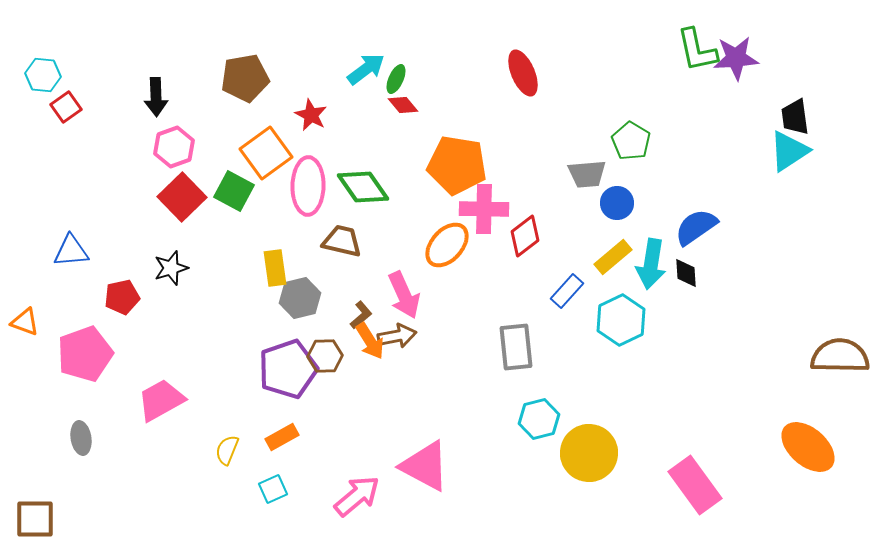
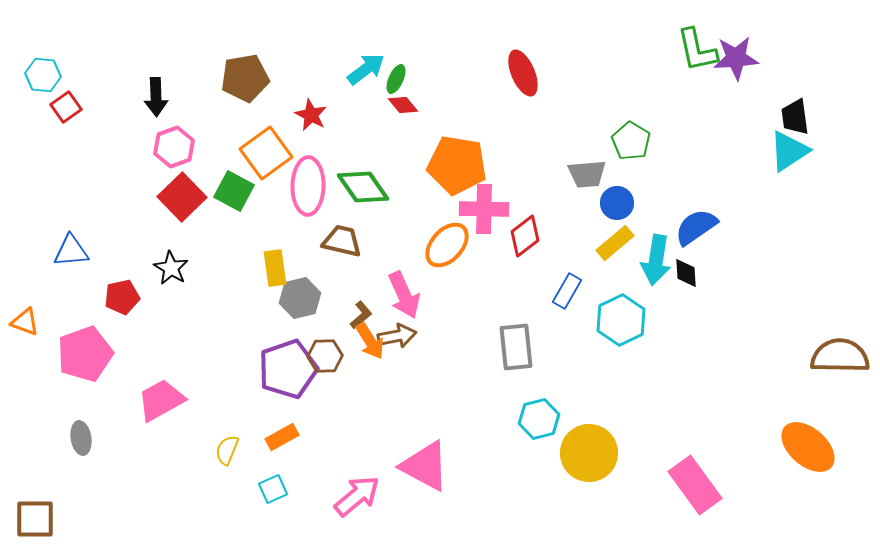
yellow rectangle at (613, 257): moved 2 px right, 14 px up
cyan arrow at (651, 264): moved 5 px right, 4 px up
black star at (171, 268): rotated 24 degrees counterclockwise
blue rectangle at (567, 291): rotated 12 degrees counterclockwise
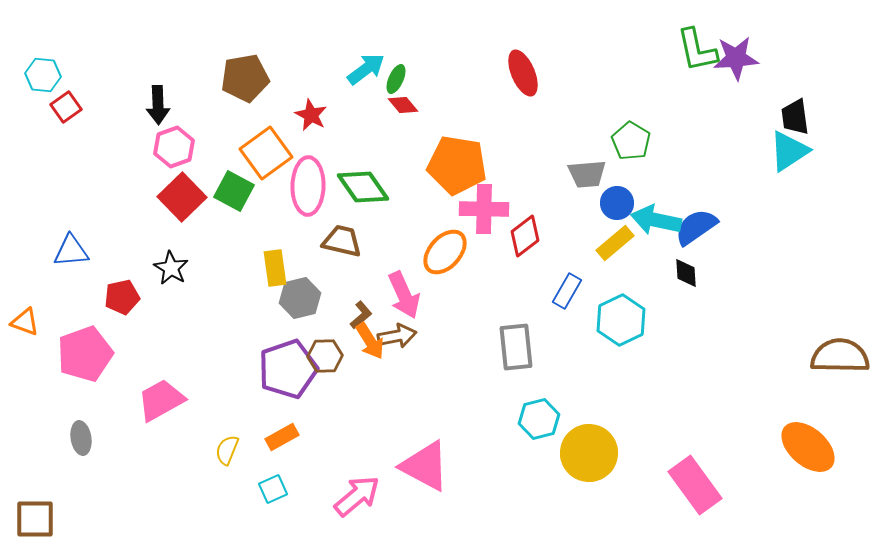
black arrow at (156, 97): moved 2 px right, 8 px down
orange ellipse at (447, 245): moved 2 px left, 7 px down
cyan arrow at (656, 260): moved 40 px up; rotated 93 degrees clockwise
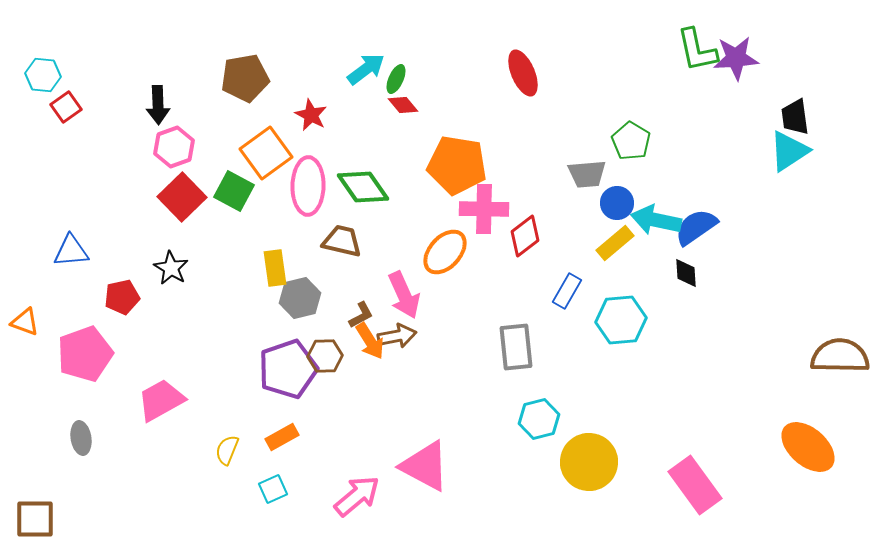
brown L-shape at (361, 315): rotated 12 degrees clockwise
cyan hexagon at (621, 320): rotated 21 degrees clockwise
yellow circle at (589, 453): moved 9 px down
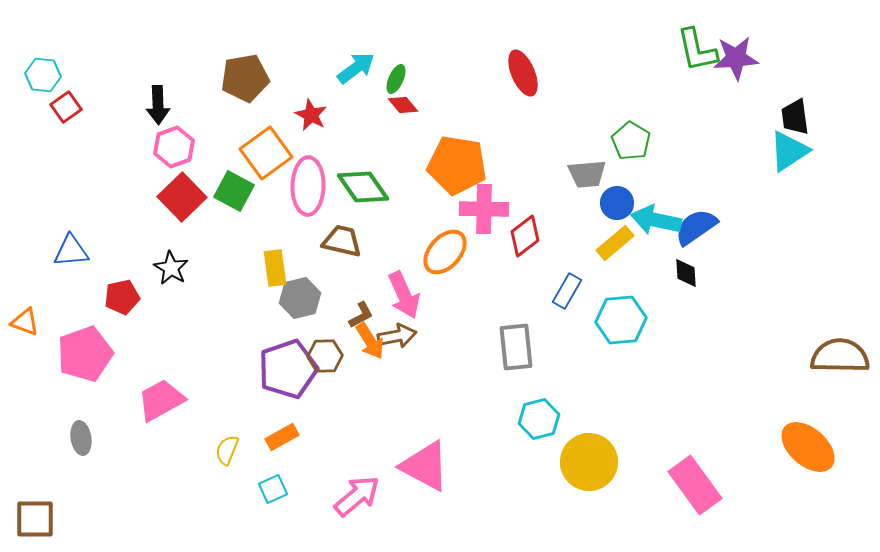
cyan arrow at (366, 69): moved 10 px left, 1 px up
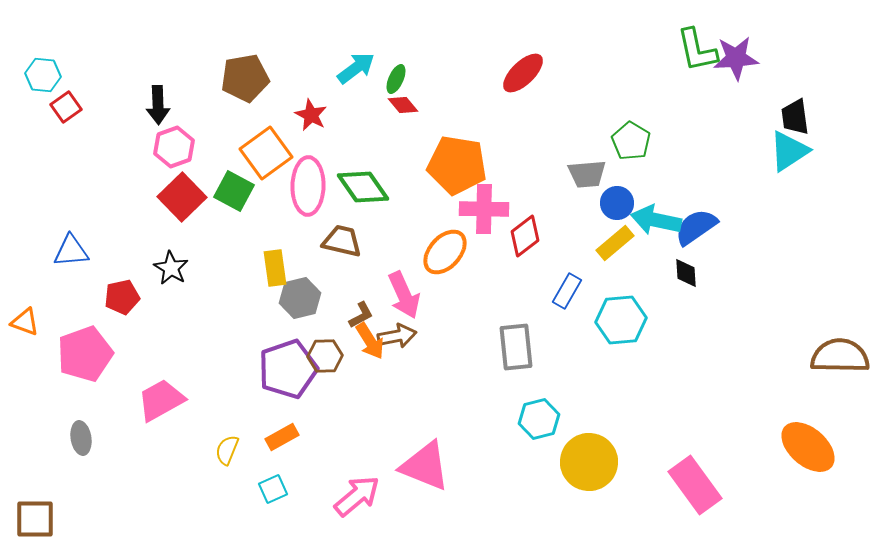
red ellipse at (523, 73): rotated 69 degrees clockwise
pink triangle at (425, 466): rotated 6 degrees counterclockwise
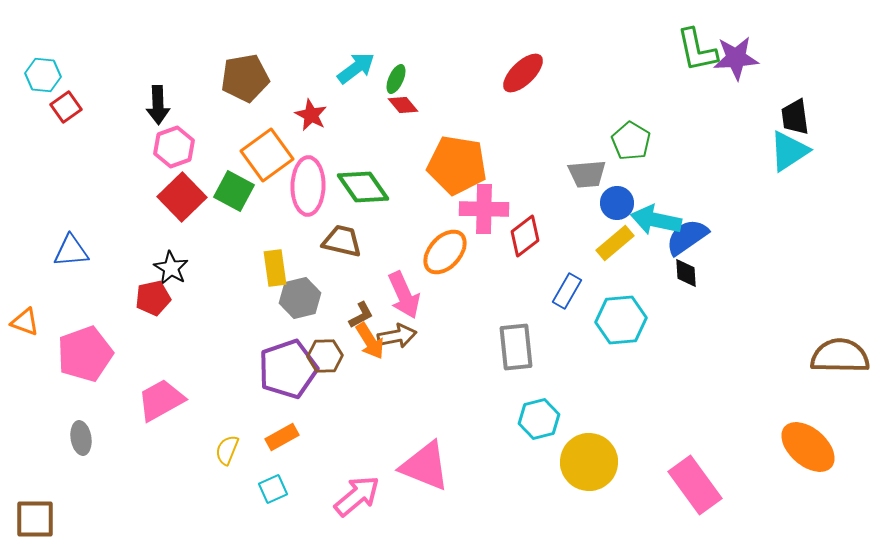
orange square at (266, 153): moved 1 px right, 2 px down
blue semicircle at (696, 227): moved 9 px left, 10 px down
red pentagon at (122, 297): moved 31 px right, 1 px down
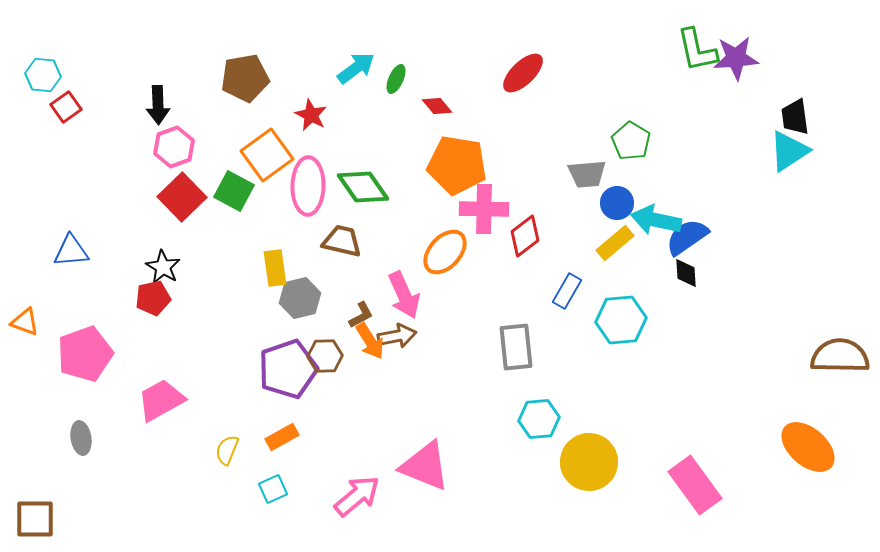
red diamond at (403, 105): moved 34 px right, 1 px down
black star at (171, 268): moved 8 px left, 1 px up
cyan hexagon at (539, 419): rotated 9 degrees clockwise
